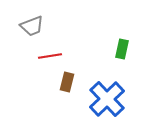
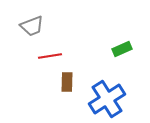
green rectangle: rotated 54 degrees clockwise
brown rectangle: rotated 12 degrees counterclockwise
blue cross: rotated 12 degrees clockwise
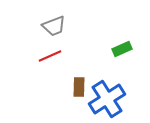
gray trapezoid: moved 22 px right
red line: rotated 15 degrees counterclockwise
brown rectangle: moved 12 px right, 5 px down
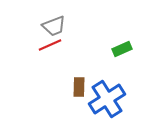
red line: moved 11 px up
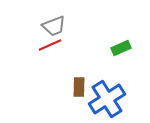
green rectangle: moved 1 px left, 1 px up
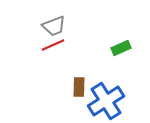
red line: moved 3 px right
blue cross: moved 1 px left, 2 px down
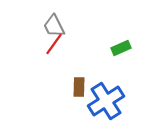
gray trapezoid: rotated 85 degrees clockwise
red line: moved 1 px right, 1 px up; rotated 30 degrees counterclockwise
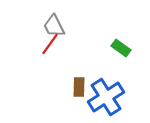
red line: moved 4 px left
green rectangle: rotated 60 degrees clockwise
blue cross: moved 4 px up
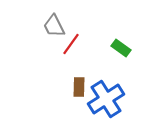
red line: moved 21 px right
blue cross: moved 2 px down
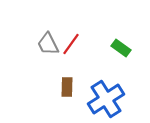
gray trapezoid: moved 6 px left, 18 px down
brown rectangle: moved 12 px left
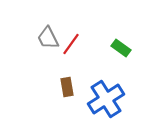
gray trapezoid: moved 6 px up
brown rectangle: rotated 12 degrees counterclockwise
